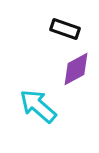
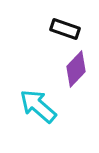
purple diamond: rotated 18 degrees counterclockwise
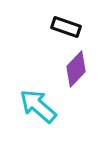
black rectangle: moved 1 px right, 2 px up
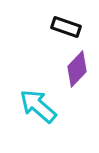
purple diamond: moved 1 px right
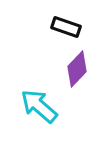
cyan arrow: moved 1 px right
